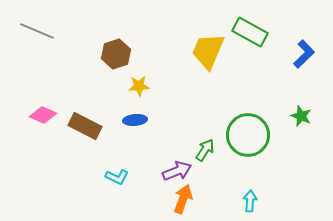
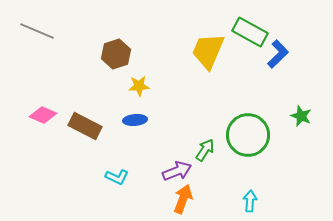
blue L-shape: moved 26 px left
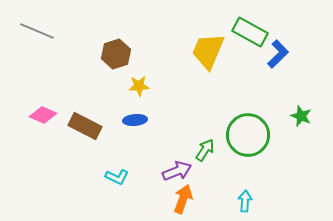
cyan arrow: moved 5 px left
